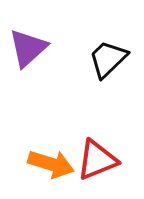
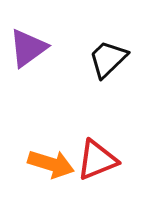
purple triangle: rotated 6 degrees clockwise
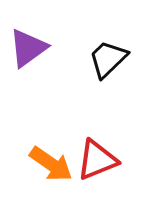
orange arrow: rotated 18 degrees clockwise
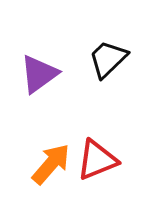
purple triangle: moved 11 px right, 26 px down
orange arrow: rotated 84 degrees counterclockwise
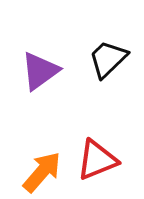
purple triangle: moved 1 px right, 3 px up
orange arrow: moved 9 px left, 8 px down
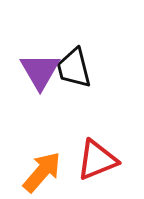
black trapezoid: moved 34 px left, 9 px down; rotated 60 degrees counterclockwise
purple triangle: rotated 24 degrees counterclockwise
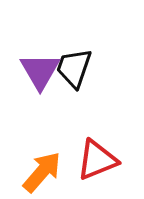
black trapezoid: rotated 33 degrees clockwise
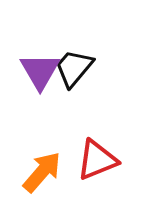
black trapezoid: rotated 21 degrees clockwise
